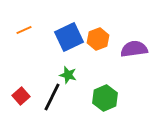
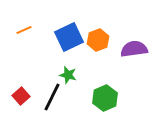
orange hexagon: moved 1 px down
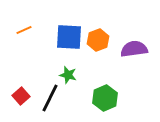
blue square: rotated 28 degrees clockwise
black line: moved 2 px left, 1 px down
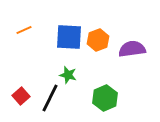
purple semicircle: moved 2 px left
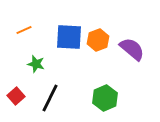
purple semicircle: rotated 48 degrees clockwise
green star: moved 32 px left, 11 px up
red square: moved 5 px left
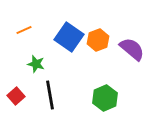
blue square: rotated 32 degrees clockwise
black line: moved 3 px up; rotated 36 degrees counterclockwise
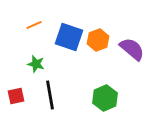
orange line: moved 10 px right, 5 px up
blue square: rotated 16 degrees counterclockwise
red square: rotated 30 degrees clockwise
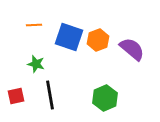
orange line: rotated 21 degrees clockwise
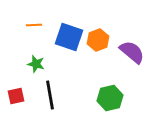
purple semicircle: moved 3 px down
green hexagon: moved 5 px right; rotated 10 degrees clockwise
